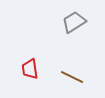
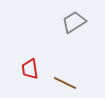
brown line: moved 7 px left, 6 px down
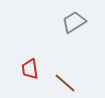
brown line: rotated 15 degrees clockwise
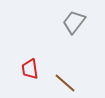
gray trapezoid: rotated 20 degrees counterclockwise
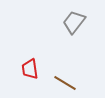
brown line: rotated 10 degrees counterclockwise
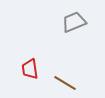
gray trapezoid: rotated 30 degrees clockwise
